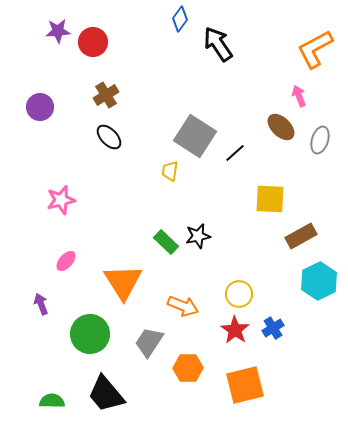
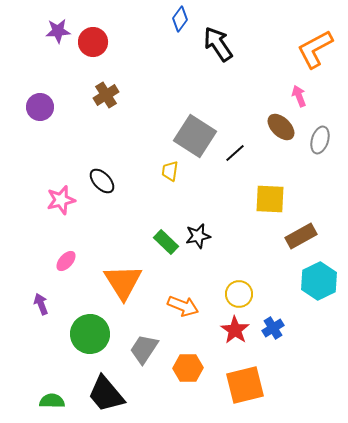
black ellipse: moved 7 px left, 44 px down
gray trapezoid: moved 5 px left, 7 px down
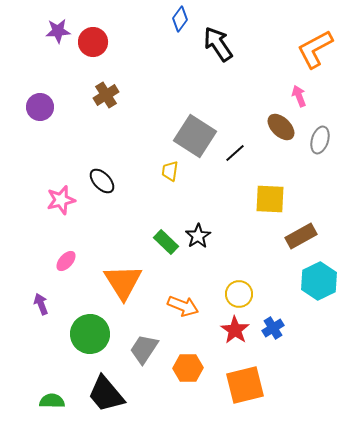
black star: rotated 20 degrees counterclockwise
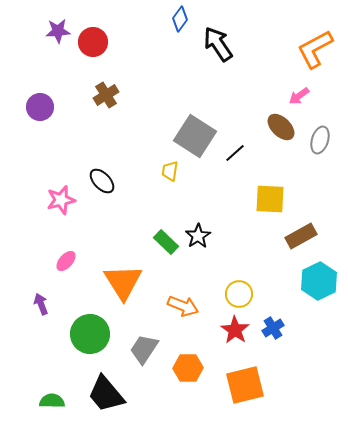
pink arrow: rotated 105 degrees counterclockwise
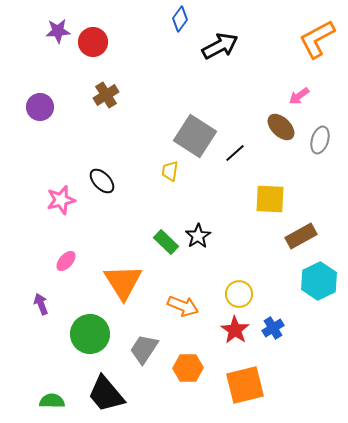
black arrow: moved 2 px right, 2 px down; rotated 96 degrees clockwise
orange L-shape: moved 2 px right, 10 px up
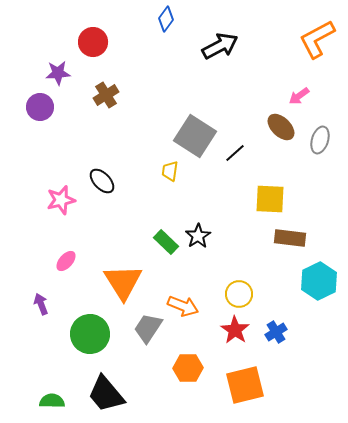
blue diamond: moved 14 px left
purple star: moved 42 px down
brown rectangle: moved 11 px left, 2 px down; rotated 36 degrees clockwise
blue cross: moved 3 px right, 4 px down
gray trapezoid: moved 4 px right, 21 px up
